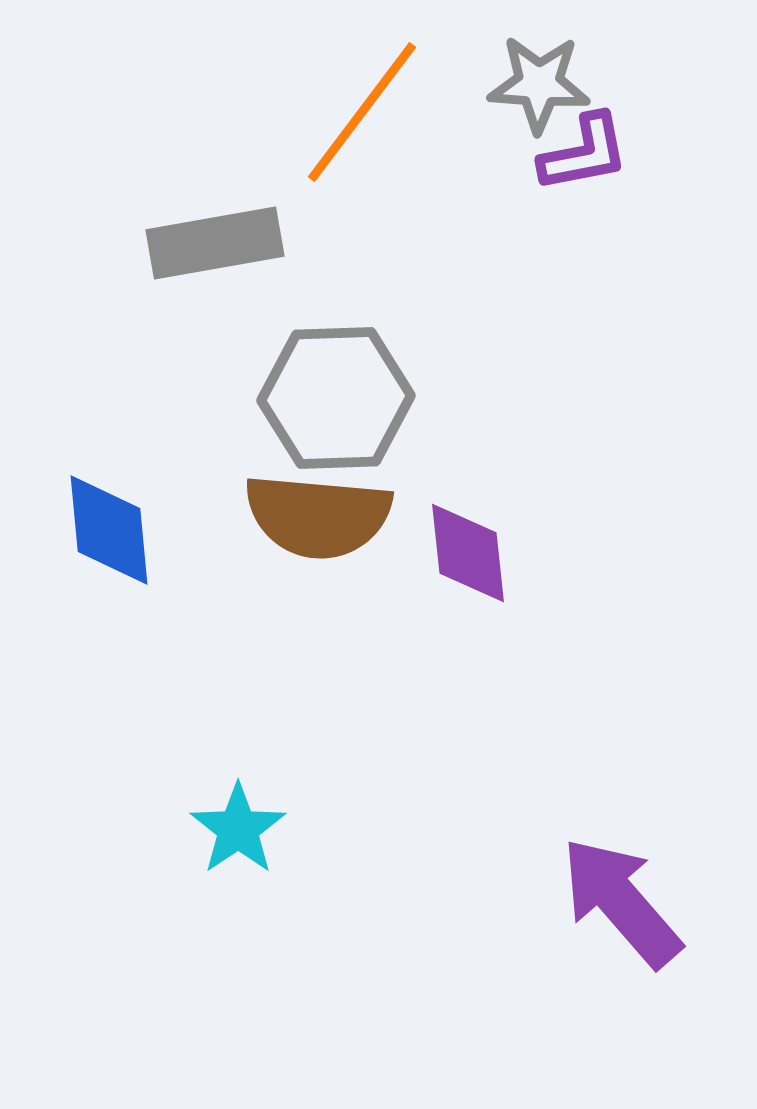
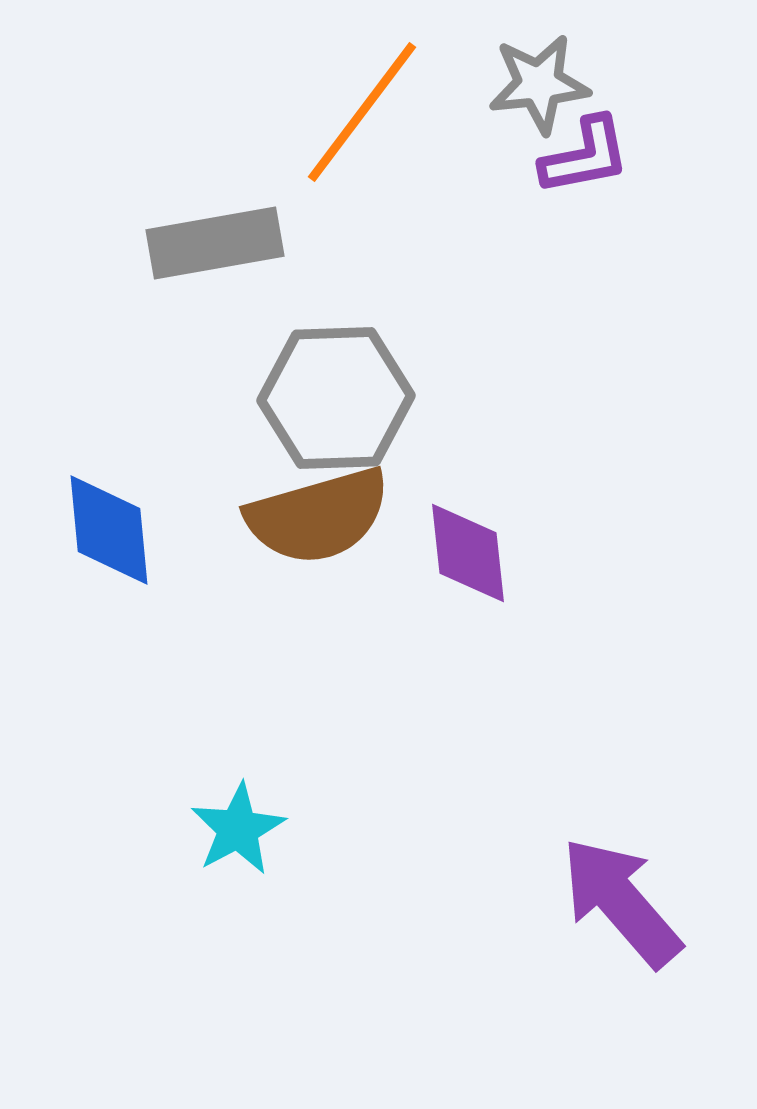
gray star: rotated 10 degrees counterclockwise
purple L-shape: moved 1 px right, 3 px down
brown semicircle: rotated 21 degrees counterclockwise
cyan star: rotated 6 degrees clockwise
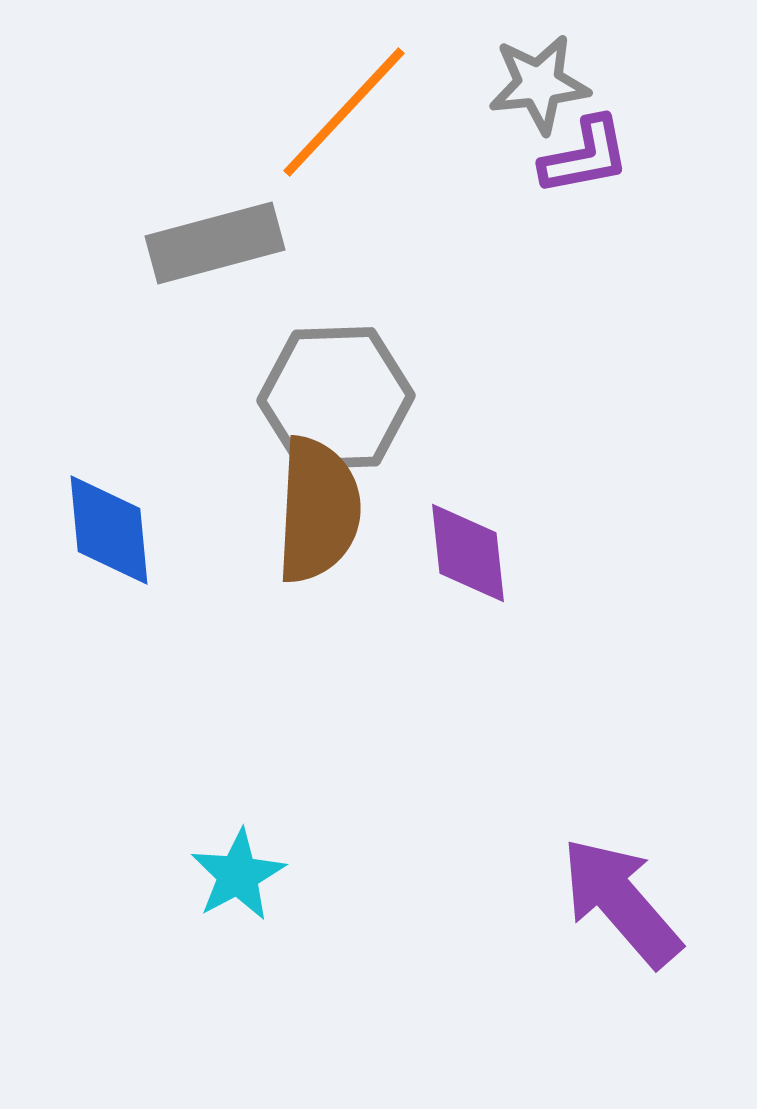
orange line: moved 18 px left; rotated 6 degrees clockwise
gray rectangle: rotated 5 degrees counterclockwise
brown semicircle: moved 6 px up; rotated 71 degrees counterclockwise
cyan star: moved 46 px down
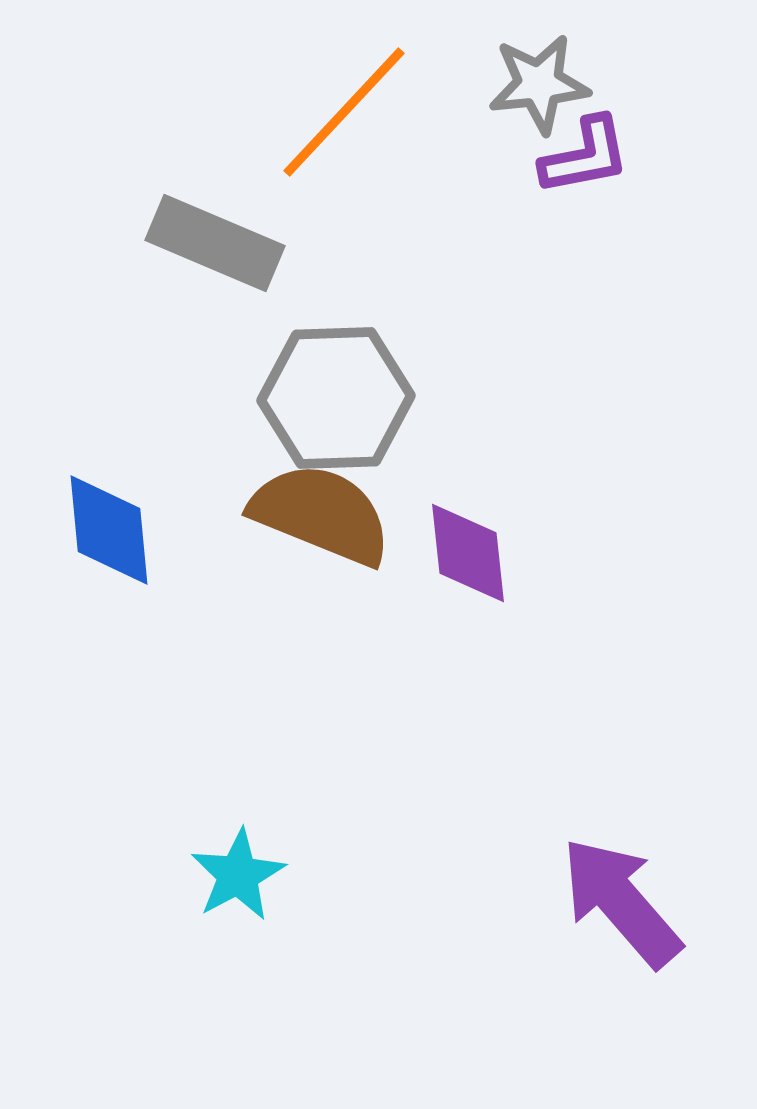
gray rectangle: rotated 38 degrees clockwise
brown semicircle: moved 3 px right, 4 px down; rotated 71 degrees counterclockwise
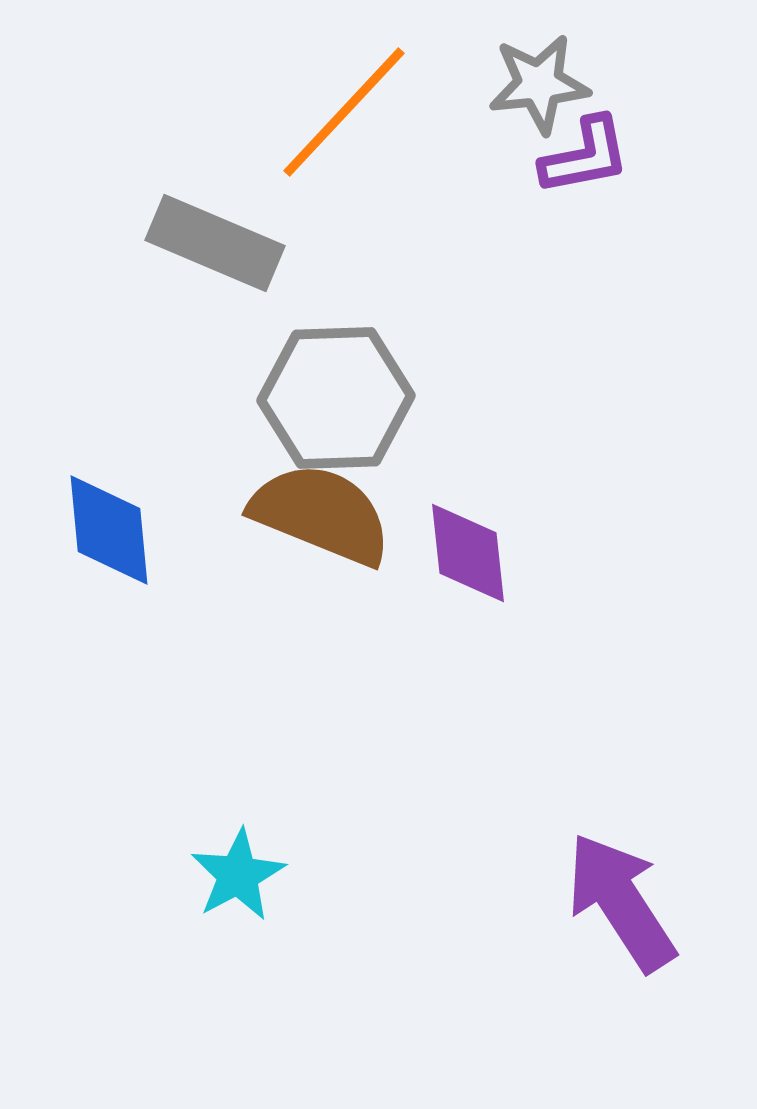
purple arrow: rotated 8 degrees clockwise
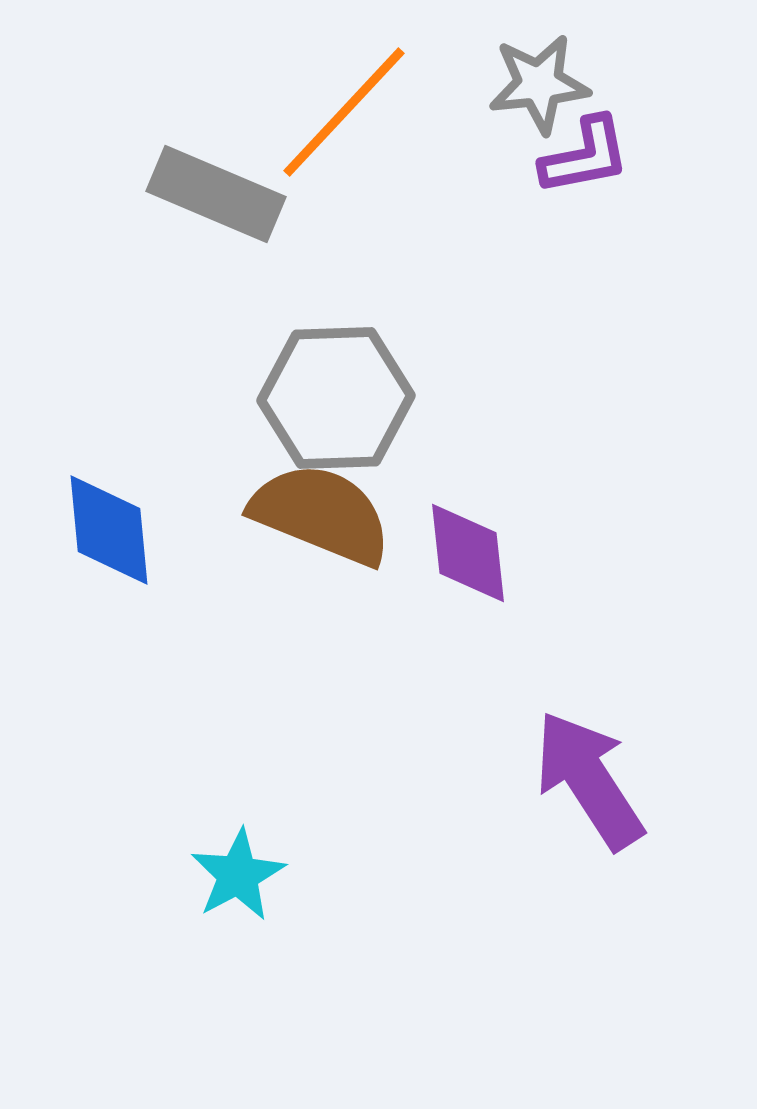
gray rectangle: moved 1 px right, 49 px up
purple arrow: moved 32 px left, 122 px up
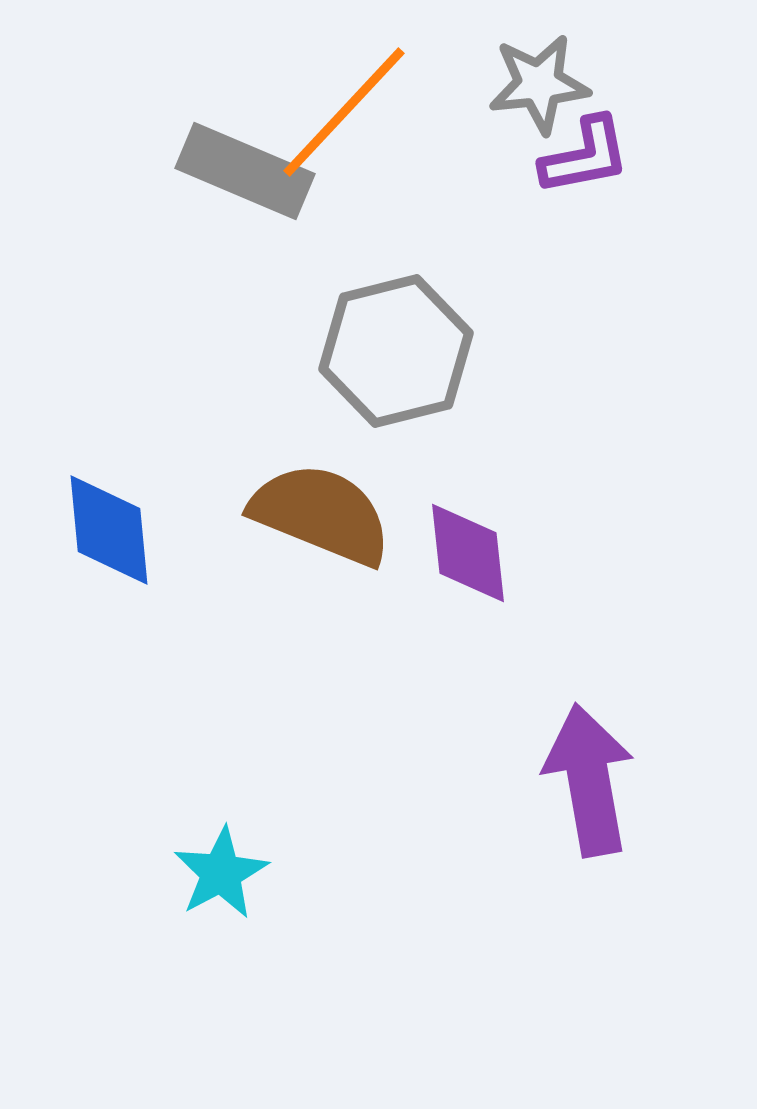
gray rectangle: moved 29 px right, 23 px up
gray hexagon: moved 60 px right, 47 px up; rotated 12 degrees counterclockwise
purple arrow: rotated 23 degrees clockwise
cyan star: moved 17 px left, 2 px up
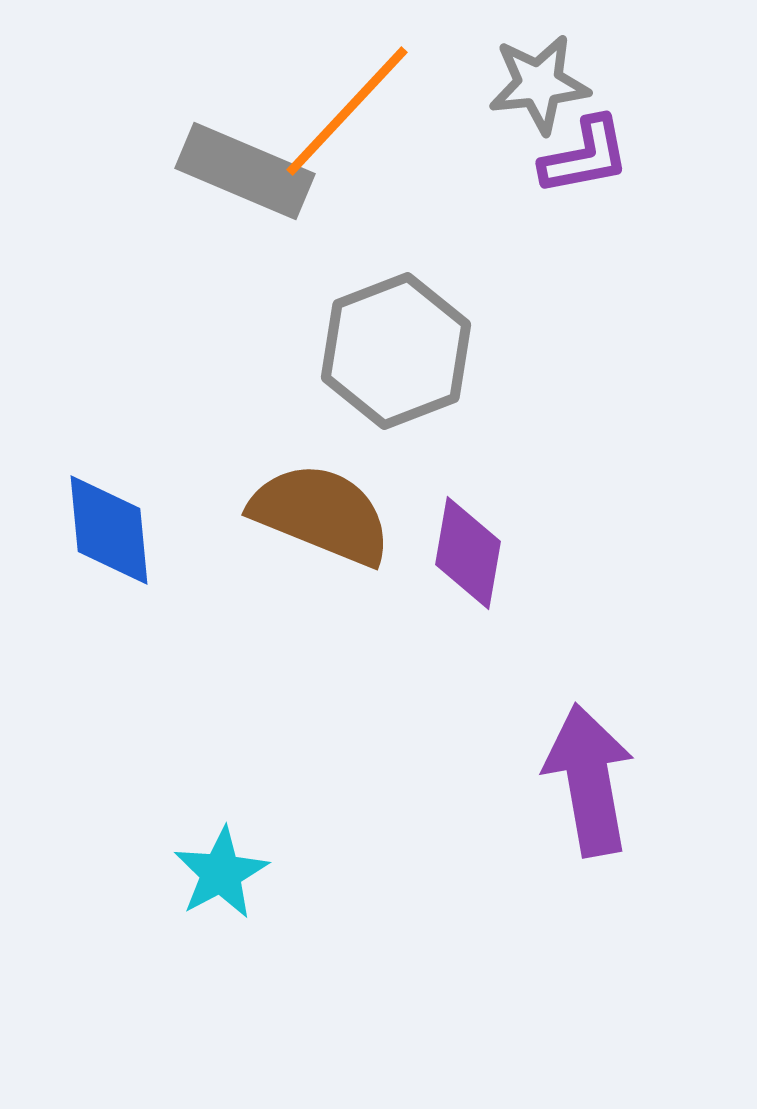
orange line: moved 3 px right, 1 px up
gray hexagon: rotated 7 degrees counterclockwise
purple diamond: rotated 16 degrees clockwise
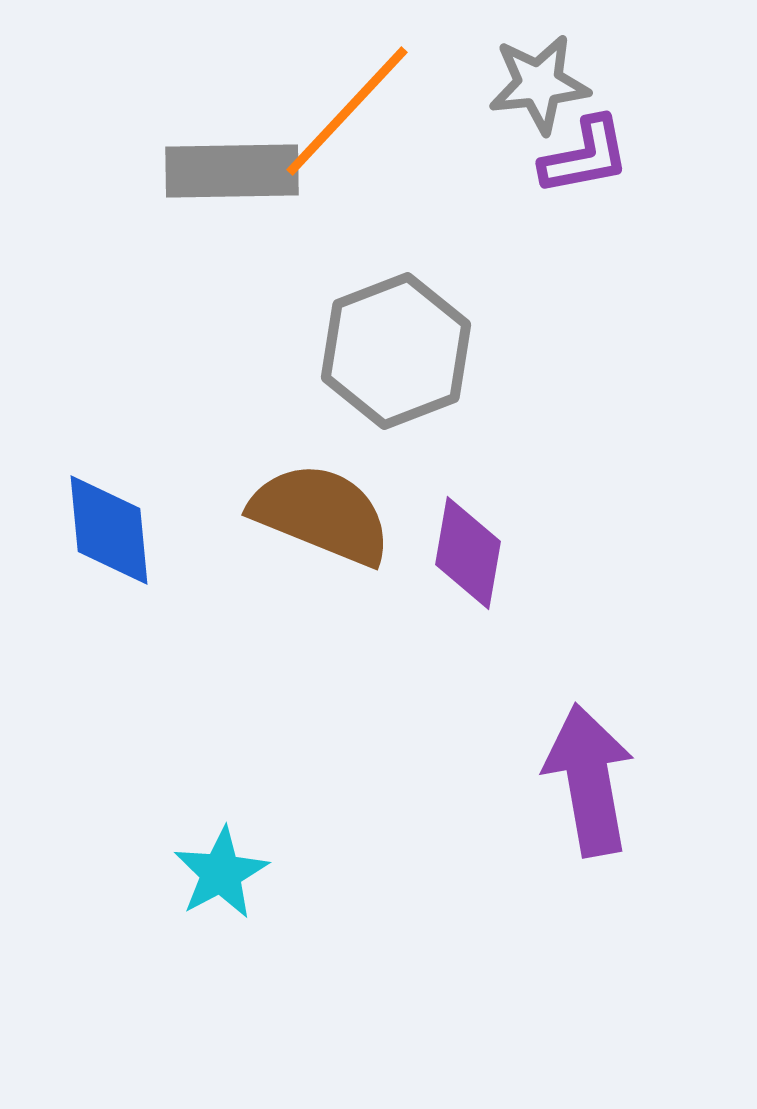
gray rectangle: moved 13 px left; rotated 24 degrees counterclockwise
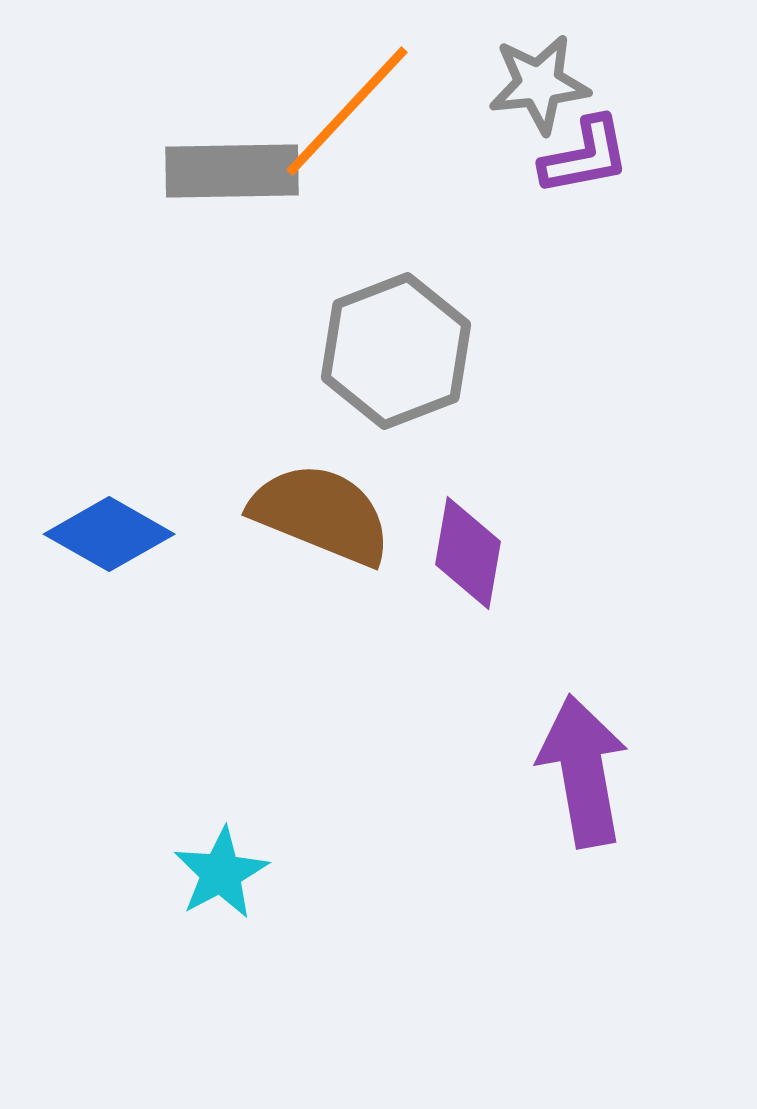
blue diamond: moved 4 px down; rotated 55 degrees counterclockwise
purple arrow: moved 6 px left, 9 px up
